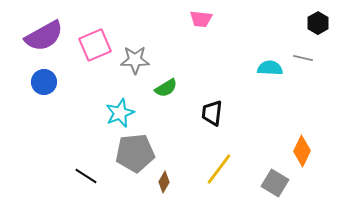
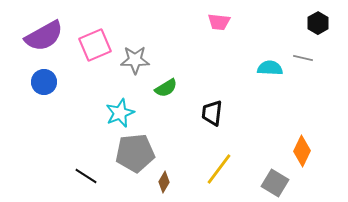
pink trapezoid: moved 18 px right, 3 px down
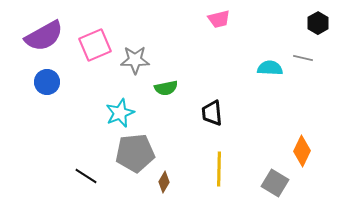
pink trapezoid: moved 3 px up; rotated 20 degrees counterclockwise
blue circle: moved 3 px right
green semicircle: rotated 20 degrees clockwise
black trapezoid: rotated 12 degrees counterclockwise
yellow line: rotated 36 degrees counterclockwise
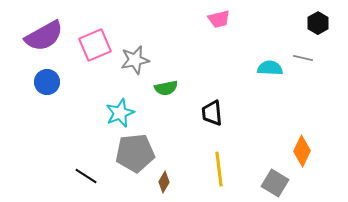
gray star: rotated 12 degrees counterclockwise
yellow line: rotated 8 degrees counterclockwise
